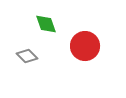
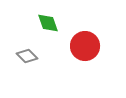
green diamond: moved 2 px right, 1 px up
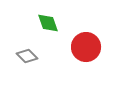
red circle: moved 1 px right, 1 px down
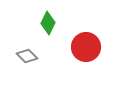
green diamond: rotated 45 degrees clockwise
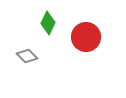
red circle: moved 10 px up
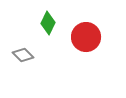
gray diamond: moved 4 px left, 1 px up
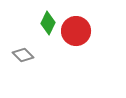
red circle: moved 10 px left, 6 px up
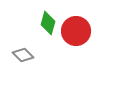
green diamond: rotated 10 degrees counterclockwise
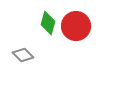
red circle: moved 5 px up
